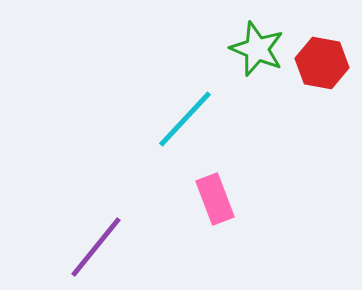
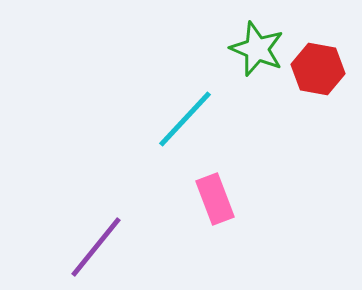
red hexagon: moved 4 px left, 6 px down
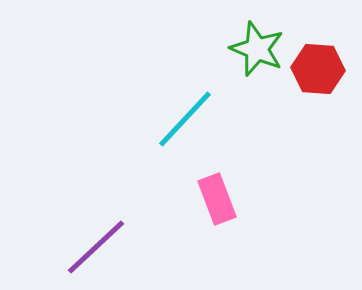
red hexagon: rotated 6 degrees counterclockwise
pink rectangle: moved 2 px right
purple line: rotated 8 degrees clockwise
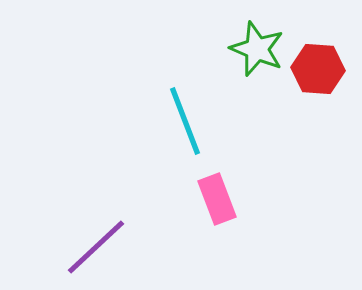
cyan line: moved 2 px down; rotated 64 degrees counterclockwise
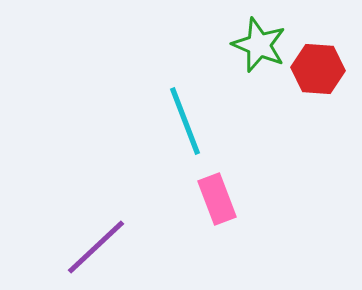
green star: moved 2 px right, 4 px up
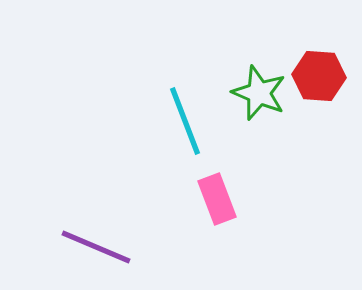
green star: moved 48 px down
red hexagon: moved 1 px right, 7 px down
purple line: rotated 66 degrees clockwise
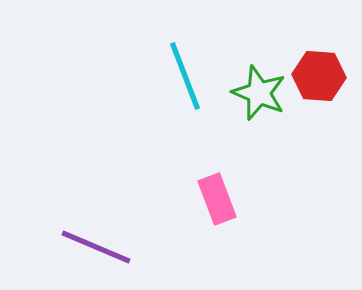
cyan line: moved 45 px up
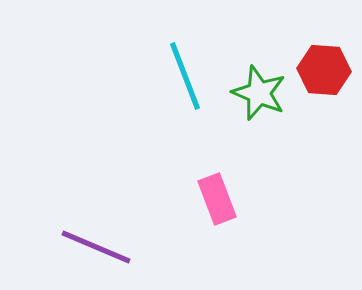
red hexagon: moved 5 px right, 6 px up
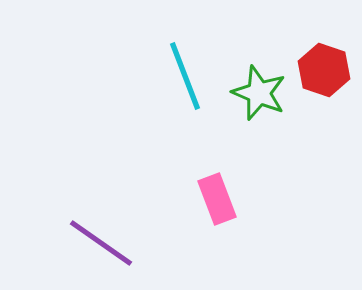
red hexagon: rotated 15 degrees clockwise
purple line: moved 5 px right, 4 px up; rotated 12 degrees clockwise
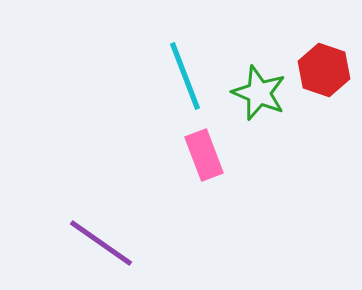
pink rectangle: moved 13 px left, 44 px up
